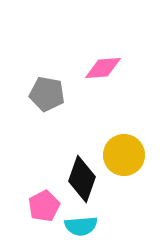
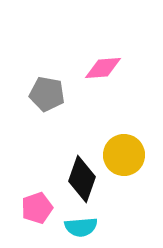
pink pentagon: moved 7 px left, 2 px down; rotated 8 degrees clockwise
cyan semicircle: moved 1 px down
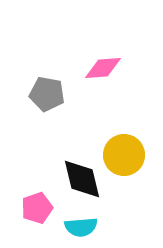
black diamond: rotated 33 degrees counterclockwise
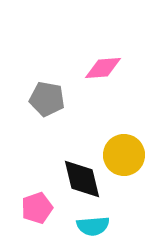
gray pentagon: moved 5 px down
cyan semicircle: moved 12 px right, 1 px up
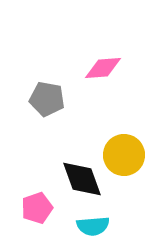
black diamond: rotated 6 degrees counterclockwise
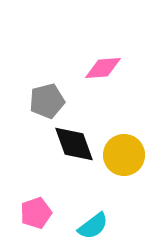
gray pentagon: moved 2 px down; rotated 24 degrees counterclockwise
black diamond: moved 8 px left, 35 px up
pink pentagon: moved 1 px left, 5 px down
cyan semicircle: rotated 32 degrees counterclockwise
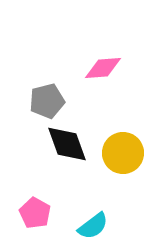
black diamond: moved 7 px left
yellow circle: moved 1 px left, 2 px up
pink pentagon: moved 1 px left; rotated 24 degrees counterclockwise
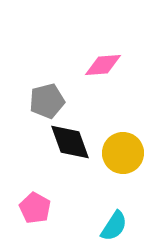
pink diamond: moved 3 px up
black diamond: moved 3 px right, 2 px up
pink pentagon: moved 5 px up
cyan semicircle: moved 21 px right; rotated 20 degrees counterclockwise
